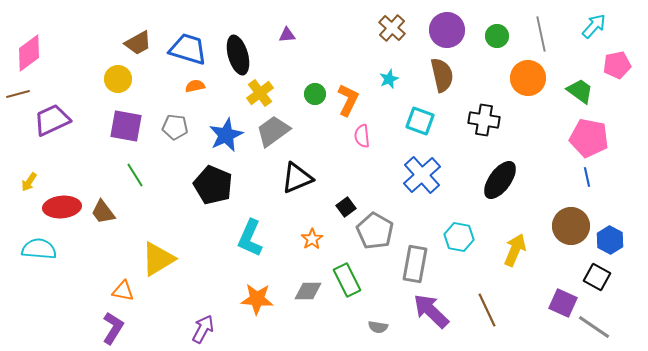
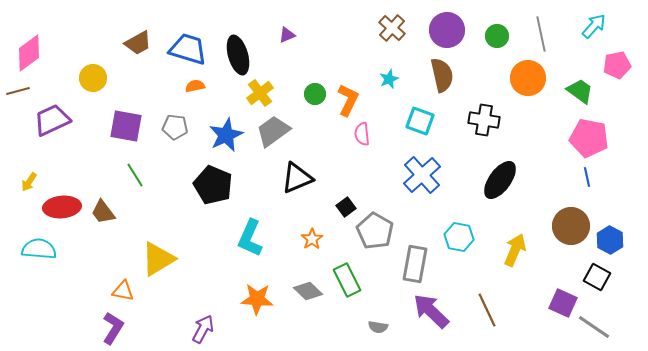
purple triangle at (287, 35): rotated 18 degrees counterclockwise
yellow circle at (118, 79): moved 25 px left, 1 px up
brown line at (18, 94): moved 3 px up
pink semicircle at (362, 136): moved 2 px up
gray diamond at (308, 291): rotated 44 degrees clockwise
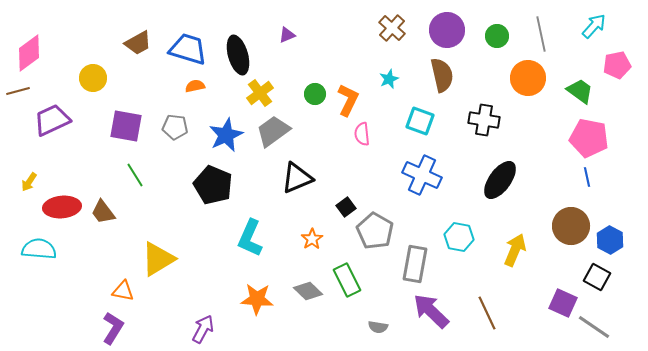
blue cross at (422, 175): rotated 24 degrees counterclockwise
brown line at (487, 310): moved 3 px down
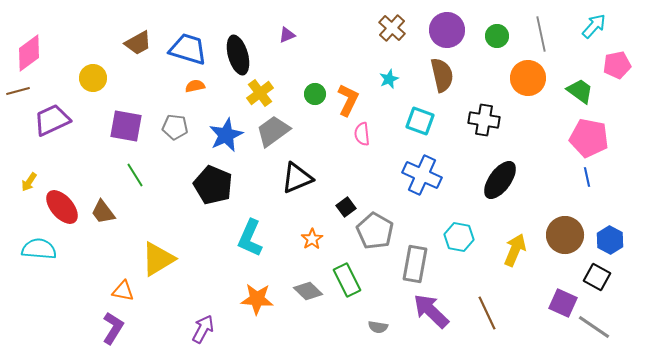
red ellipse at (62, 207): rotated 54 degrees clockwise
brown circle at (571, 226): moved 6 px left, 9 px down
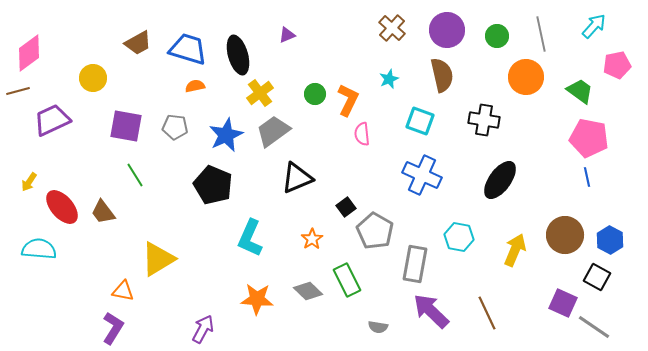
orange circle at (528, 78): moved 2 px left, 1 px up
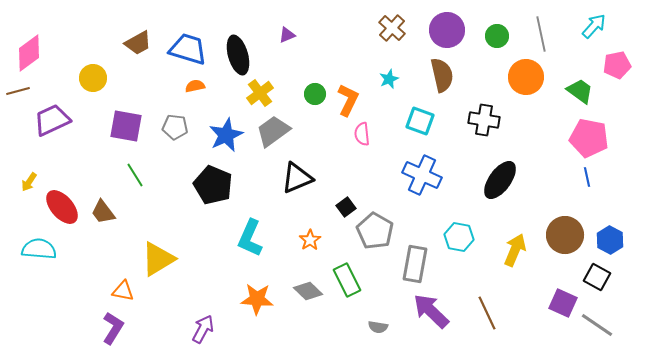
orange star at (312, 239): moved 2 px left, 1 px down
gray line at (594, 327): moved 3 px right, 2 px up
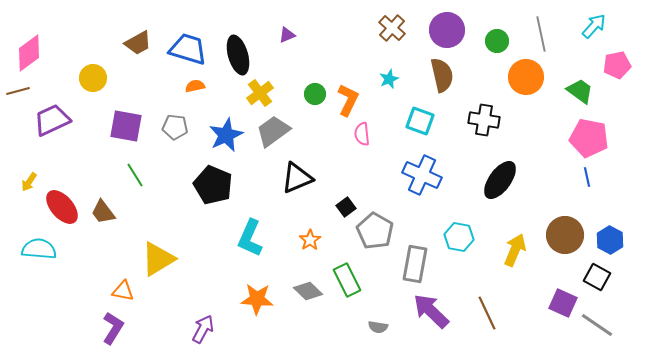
green circle at (497, 36): moved 5 px down
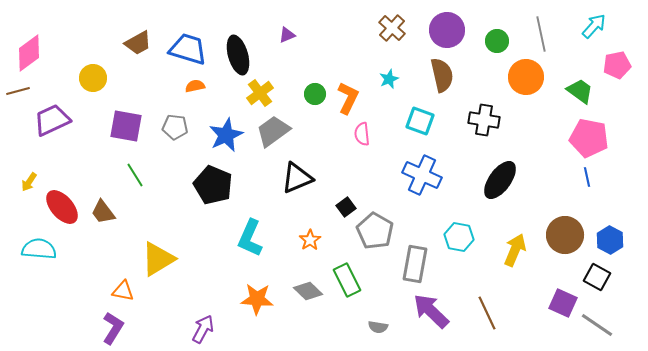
orange L-shape at (348, 100): moved 2 px up
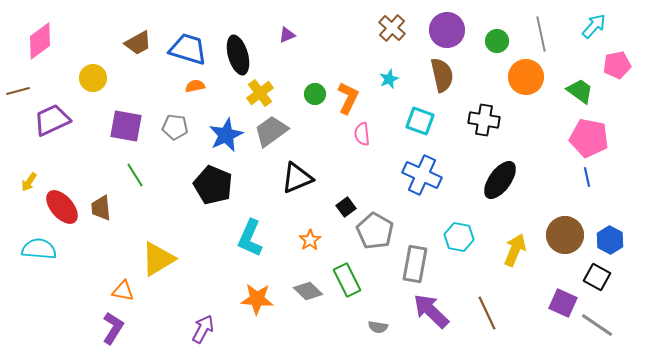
pink diamond at (29, 53): moved 11 px right, 12 px up
gray trapezoid at (273, 131): moved 2 px left
brown trapezoid at (103, 212): moved 2 px left, 4 px up; rotated 32 degrees clockwise
